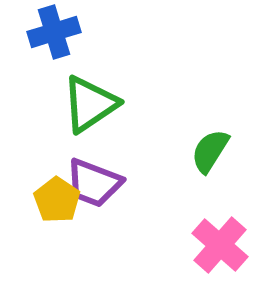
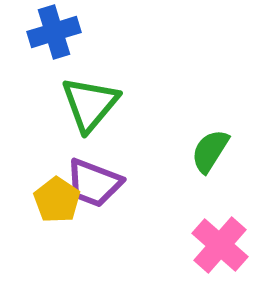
green triangle: rotated 16 degrees counterclockwise
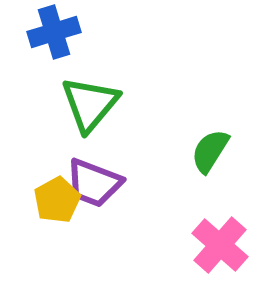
yellow pentagon: rotated 9 degrees clockwise
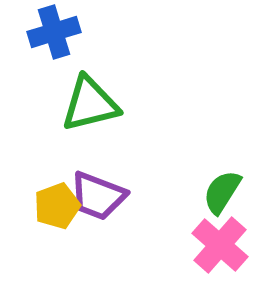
green triangle: rotated 36 degrees clockwise
green semicircle: moved 12 px right, 41 px down
purple trapezoid: moved 4 px right, 13 px down
yellow pentagon: moved 6 px down; rotated 9 degrees clockwise
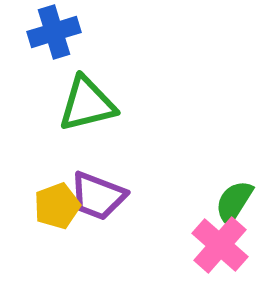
green triangle: moved 3 px left
green semicircle: moved 12 px right, 10 px down
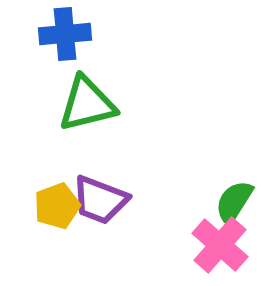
blue cross: moved 11 px right, 2 px down; rotated 12 degrees clockwise
purple trapezoid: moved 2 px right, 4 px down
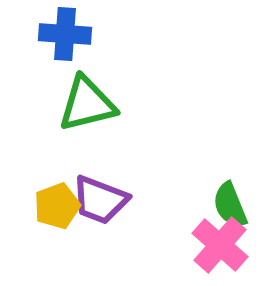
blue cross: rotated 9 degrees clockwise
green semicircle: moved 4 px left, 3 px down; rotated 54 degrees counterclockwise
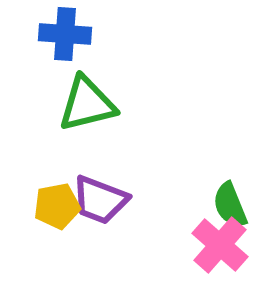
yellow pentagon: rotated 9 degrees clockwise
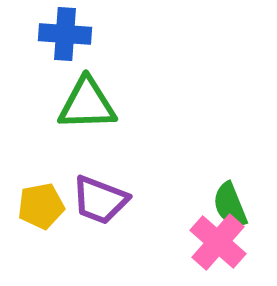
green triangle: rotated 12 degrees clockwise
yellow pentagon: moved 16 px left
pink cross: moved 2 px left, 3 px up
